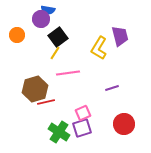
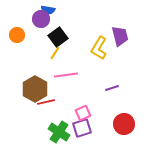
pink line: moved 2 px left, 2 px down
brown hexagon: rotated 15 degrees counterclockwise
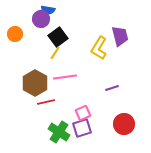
orange circle: moved 2 px left, 1 px up
pink line: moved 1 px left, 2 px down
brown hexagon: moved 6 px up
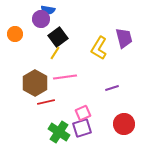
purple trapezoid: moved 4 px right, 2 px down
